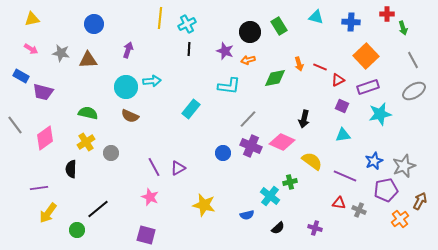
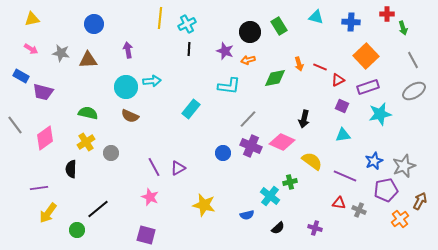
purple arrow at (128, 50): rotated 28 degrees counterclockwise
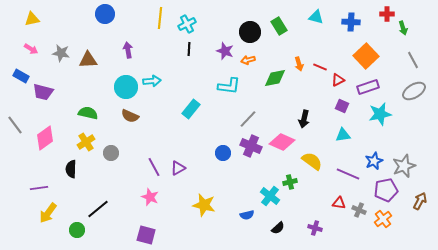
blue circle at (94, 24): moved 11 px right, 10 px up
purple line at (345, 176): moved 3 px right, 2 px up
orange cross at (400, 219): moved 17 px left
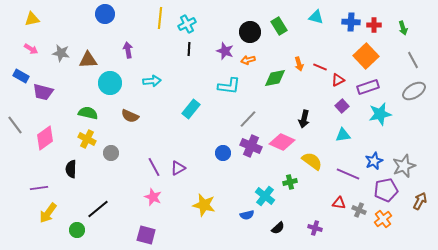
red cross at (387, 14): moved 13 px left, 11 px down
cyan circle at (126, 87): moved 16 px left, 4 px up
purple square at (342, 106): rotated 24 degrees clockwise
yellow cross at (86, 142): moved 1 px right, 3 px up; rotated 30 degrees counterclockwise
cyan cross at (270, 196): moved 5 px left
pink star at (150, 197): moved 3 px right
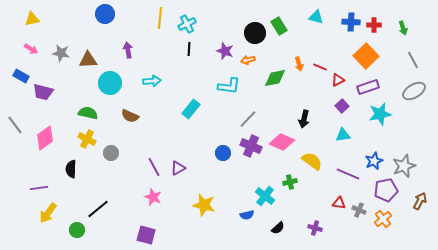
black circle at (250, 32): moved 5 px right, 1 px down
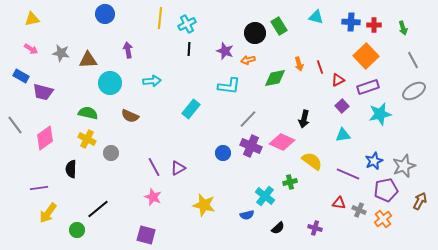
red line at (320, 67): rotated 48 degrees clockwise
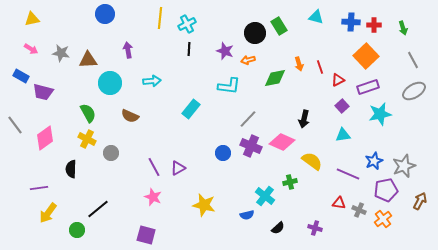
green semicircle at (88, 113): rotated 48 degrees clockwise
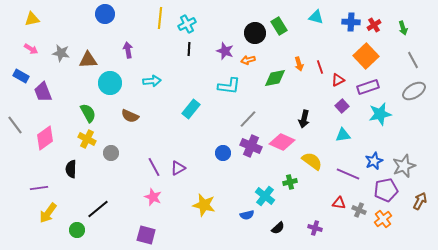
red cross at (374, 25): rotated 32 degrees counterclockwise
purple trapezoid at (43, 92): rotated 55 degrees clockwise
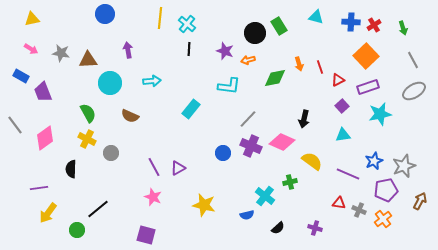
cyan cross at (187, 24): rotated 24 degrees counterclockwise
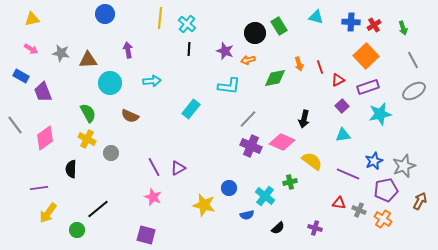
blue circle at (223, 153): moved 6 px right, 35 px down
orange cross at (383, 219): rotated 18 degrees counterclockwise
